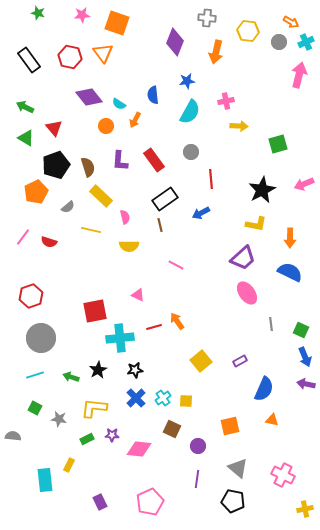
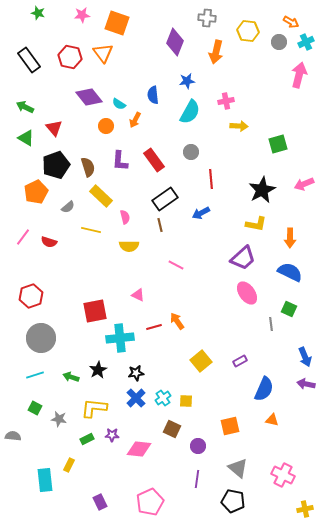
green square at (301, 330): moved 12 px left, 21 px up
black star at (135, 370): moved 1 px right, 3 px down
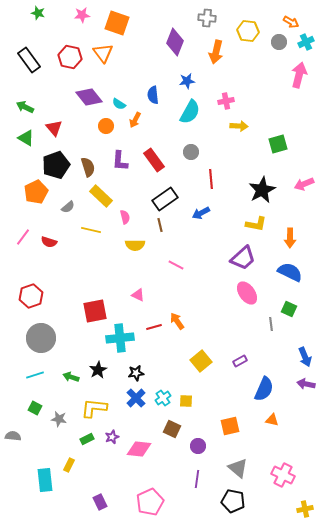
yellow semicircle at (129, 246): moved 6 px right, 1 px up
purple star at (112, 435): moved 2 px down; rotated 24 degrees counterclockwise
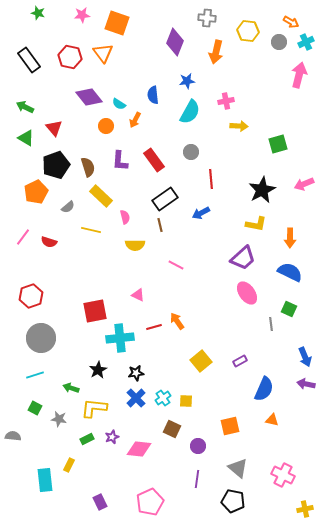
green arrow at (71, 377): moved 11 px down
